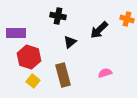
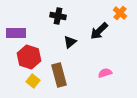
orange cross: moved 7 px left, 6 px up; rotated 24 degrees clockwise
black arrow: moved 1 px down
brown rectangle: moved 4 px left
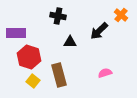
orange cross: moved 1 px right, 2 px down
black triangle: rotated 40 degrees clockwise
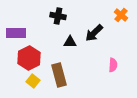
black arrow: moved 5 px left, 2 px down
red hexagon: moved 1 px down; rotated 15 degrees clockwise
pink semicircle: moved 8 px right, 8 px up; rotated 112 degrees clockwise
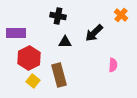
black triangle: moved 5 px left
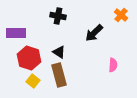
black triangle: moved 6 px left, 10 px down; rotated 32 degrees clockwise
red hexagon: rotated 15 degrees counterclockwise
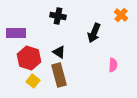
black arrow: rotated 24 degrees counterclockwise
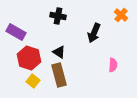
purple rectangle: moved 1 px up; rotated 30 degrees clockwise
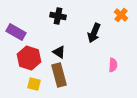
yellow square: moved 1 px right, 3 px down; rotated 24 degrees counterclockwise
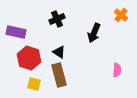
black cross: moved 1 px left, 3 px down; rotated 35 degrees counterclockwise
purple rectangle: rotated 18 degrees counterclockwise
pink semicircle: moved 4 px right, 5 px down
